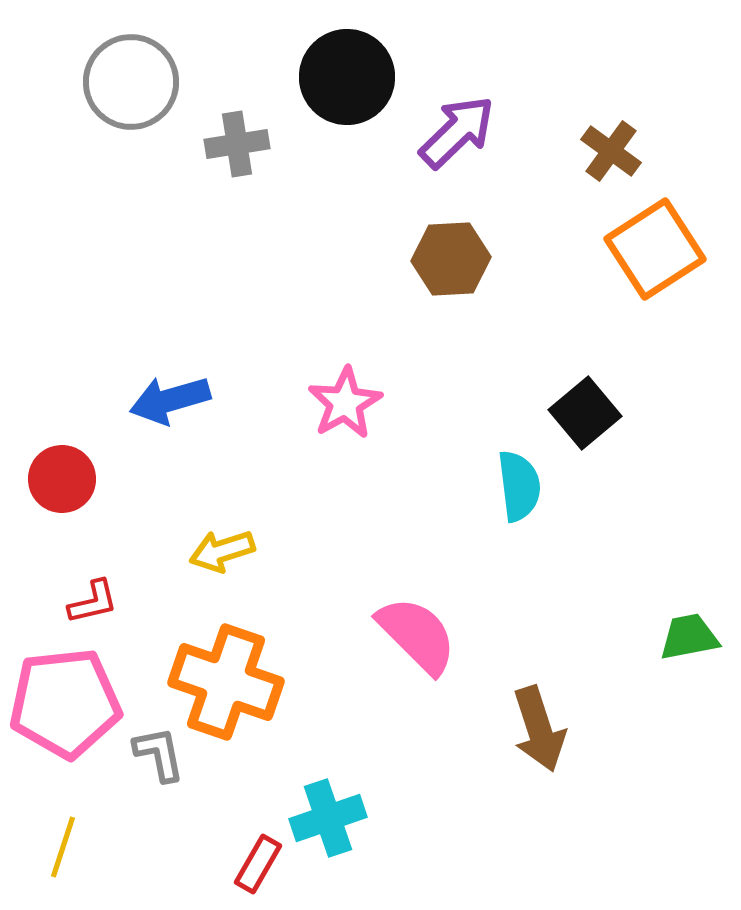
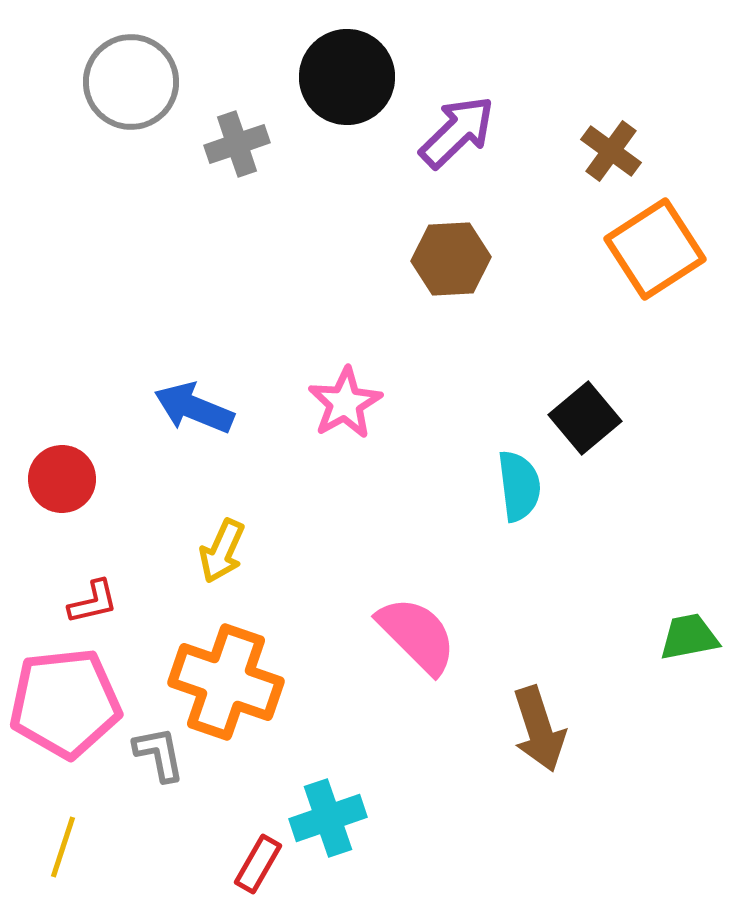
gray cross: rotated 10 degrees counterclockwise
blue arrow: moved 24 px right, 8 px down; rotated 38 degrees clockwise
black square: moved 5 px down
yellow arrow: rotated 48 degrees counterclockwise
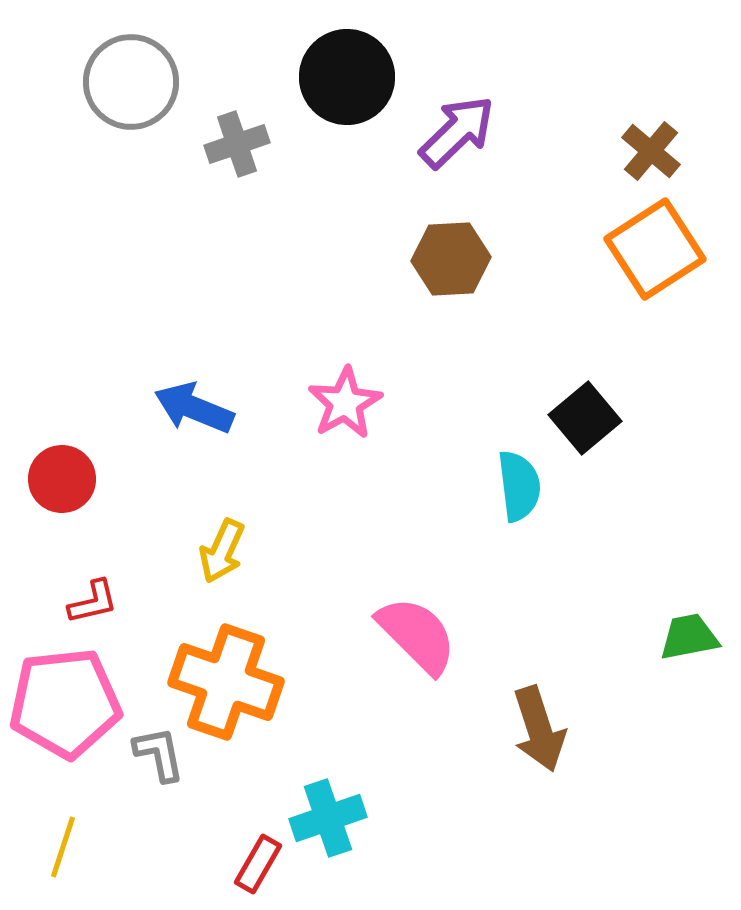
brown cross: moved 40 px right; rotated 4 degrees clockwise
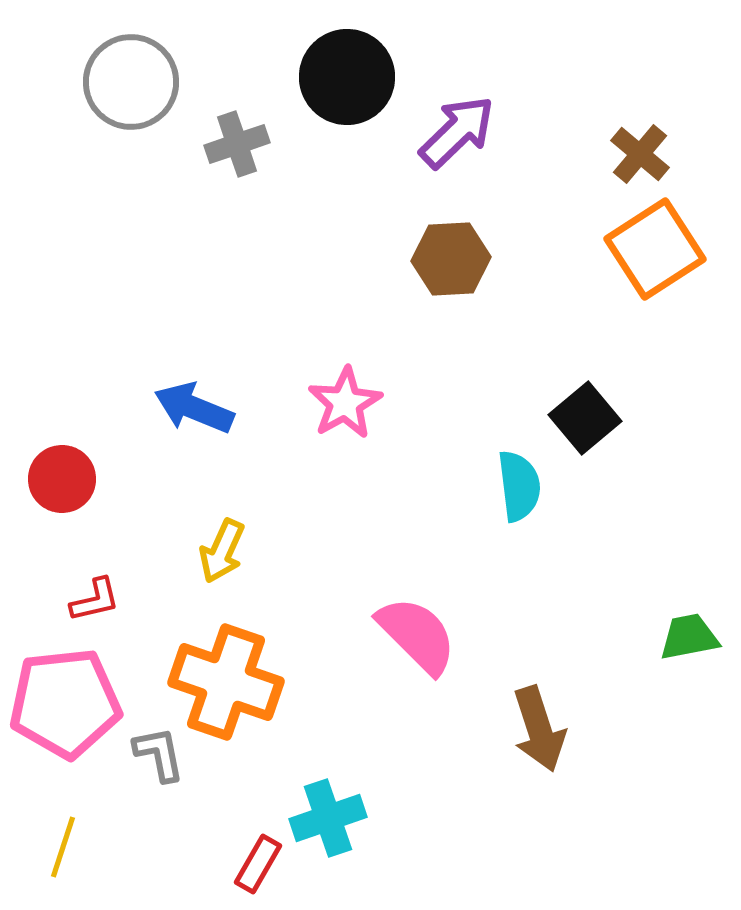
brown cross: moved 11 px left, 3 px down
red L-shape: moved 2 px right, 2 px up
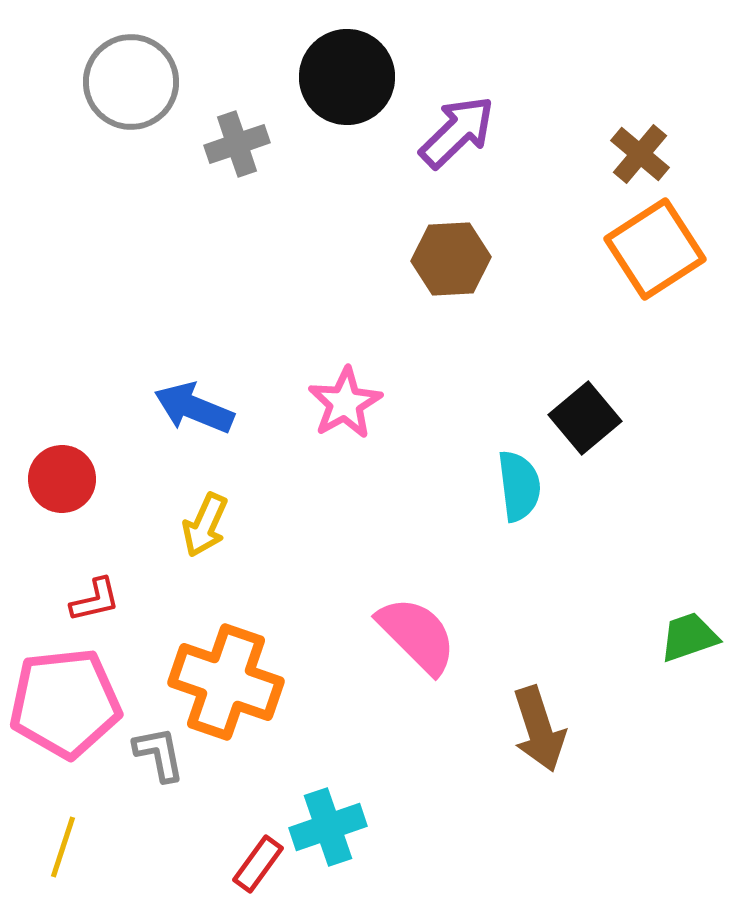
yellow arrow: moved 17 px left, 26 px up
green trapezoid: rotated 8 degrees counterclockwise
cyan cross: moved 9 px down
red rectangle: rotated 6 degrees clockwise
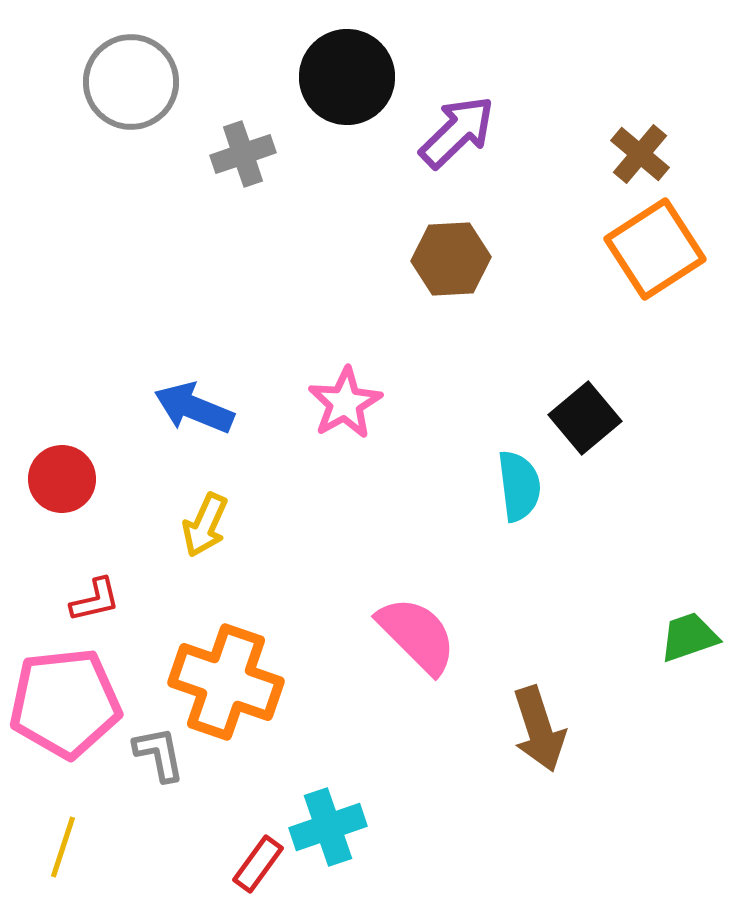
gray cross: moved 6 px right, 10 px down
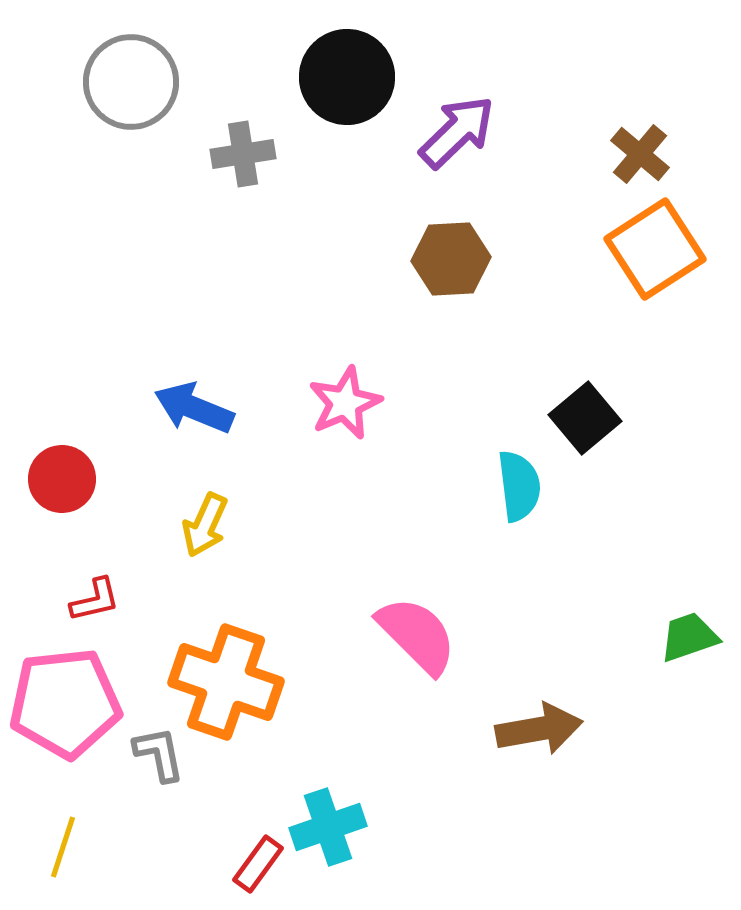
gray cross: rotated 10 degrees clockwise
pink star: rotated 6 degrees clockwise
brown arrow: rotated 82 degrees counterclockwise
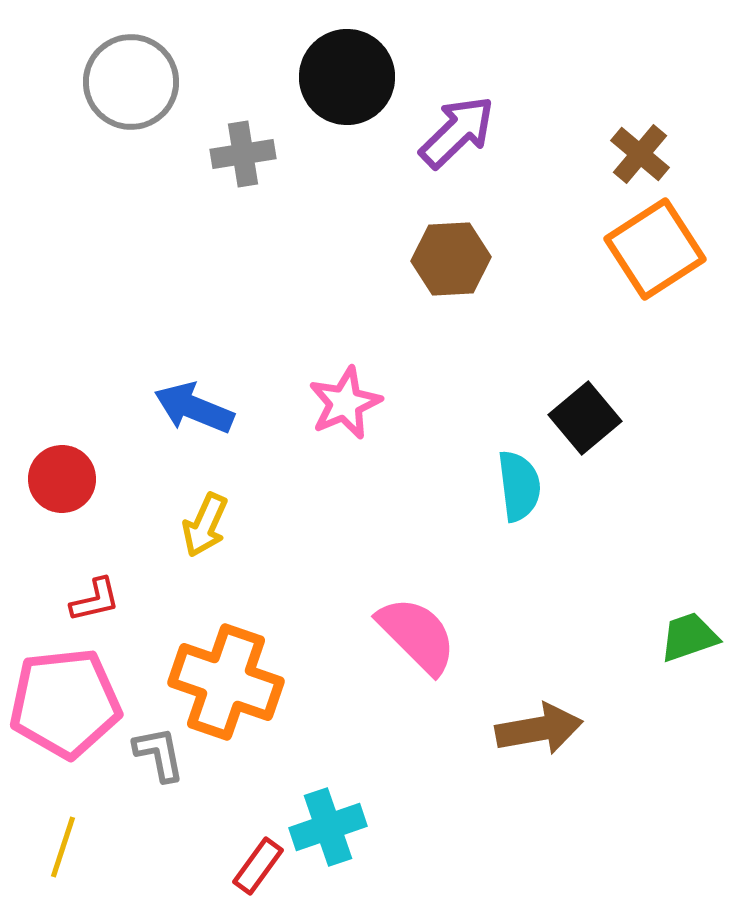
red rectangle: moved 2 px down
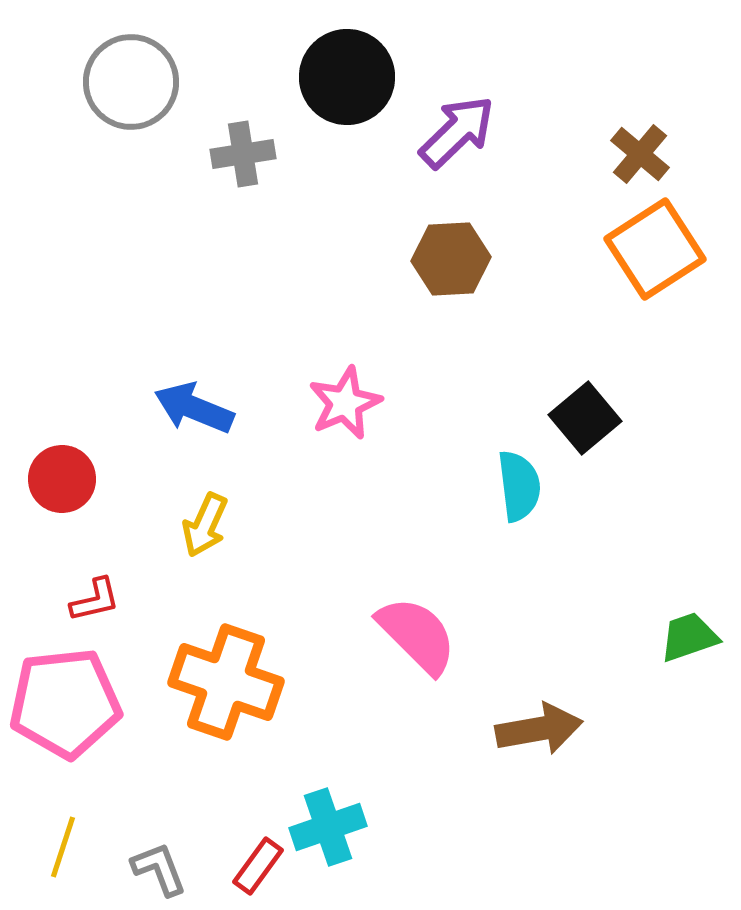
gray L-shape: moved 115 px down; rotated 10 degrees counterclockwise
